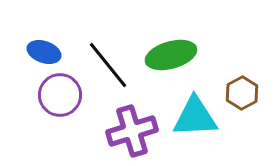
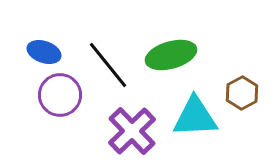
purple cross: rotated 27 degrees counterclockwise
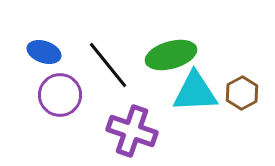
cyan triangle: moved 25 px up
purple cross: rotated 27 degrees counterclockwise
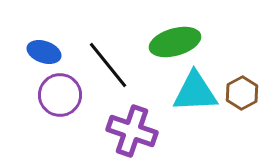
green ellipse: moved 4 px right, 13 px up
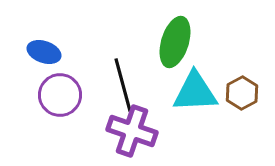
green ellipse: rotated 57 degrees counterclockwise
black line: moved 15 px right, 20 px down; rotated 24 degrees clockwise
